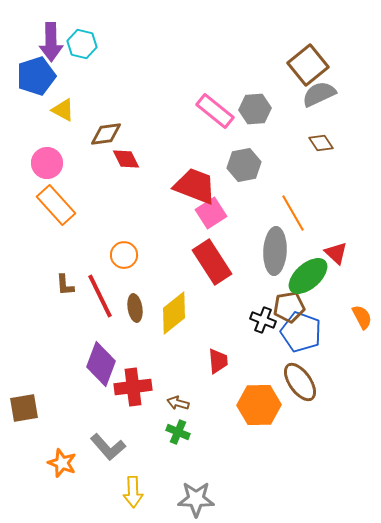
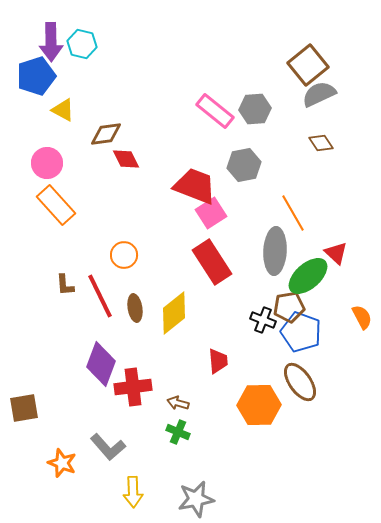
gray star at (196, 499): rotated 12 degrees counterclockwise
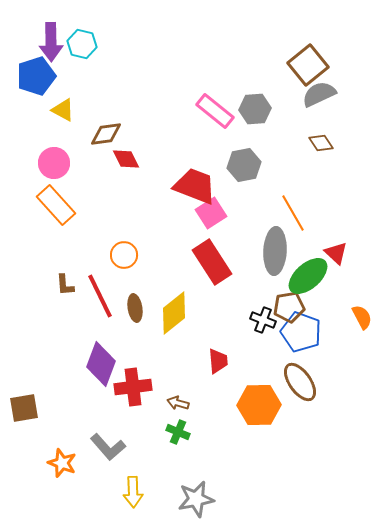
pink circle at (47, 163): moved 7 px right
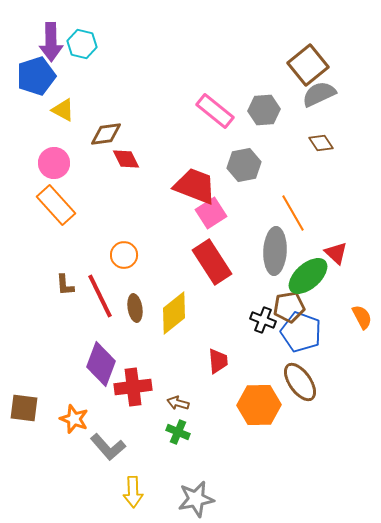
gray hexagon at (255, 109): moved 9 px right, 1 px down
brown square at (24, 408): rotated 16 degrees clockwise
orange star at (62, 463): moved 12 px right, 44 px up
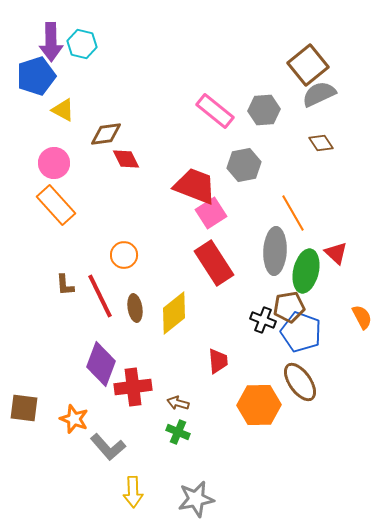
red rectangle at (212, 262): moved 2 px right, 1 px down
green ellipse at (308, 276): moved 2 px left, 5 px up; rotated 36 degrees counterclockwise
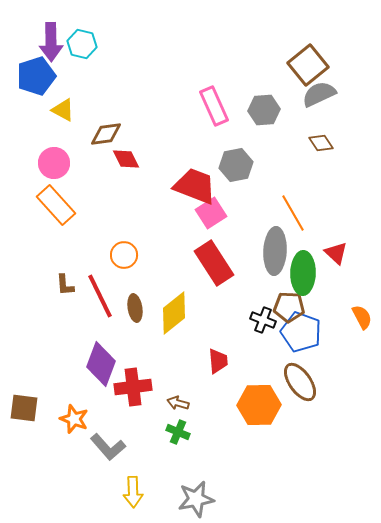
pink rectangle at (215, 111): moved 1 px left, 5 px up; rotated 27 degrees clockwise
gray hexagon at (244, 165): moved 8 px left
green ellipse at (306, 271): moved 3 px left, 2 px down; rotated 12 degrees counterclockwise
brown pentagon at (289, 307): rotated 12 degrees clockwise
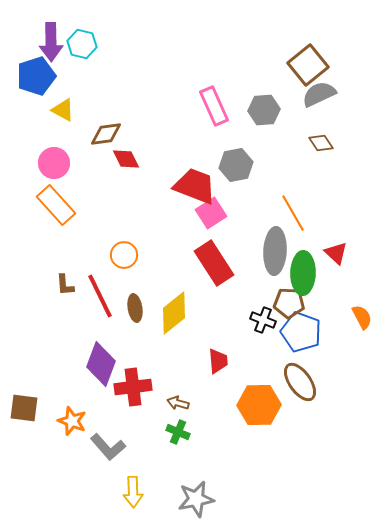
brown pentagon at (289, 307): moved 4 px up
orange star at (74, 419): moved 2 px left, 2 px down
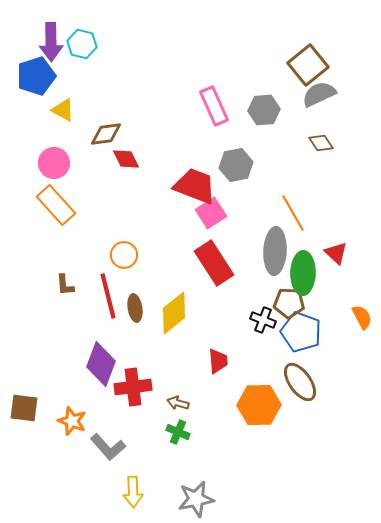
red line at (100, 296): moved 8 px right; rotated 12 degrees clockwise
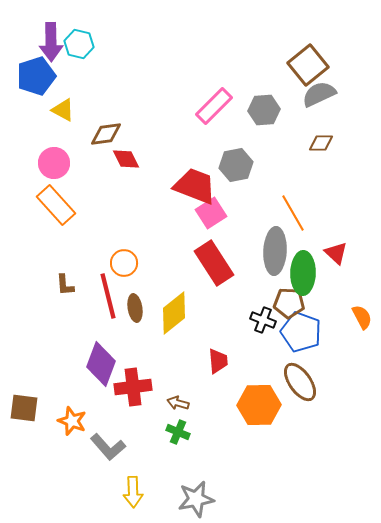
cyan hexagon at (82, 44): moved 3 px left
pink rectangle at (214, 106): rotated 69 degrees clockwise
brown diamond at (321, 143): rotated 55 degrees counterclockwise
orange circle at (124, 255): moved 8 px down
